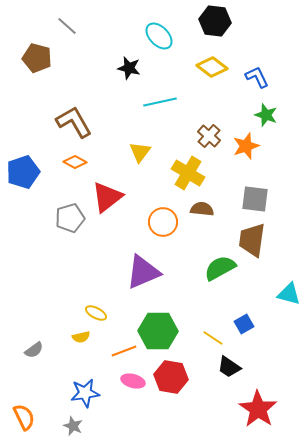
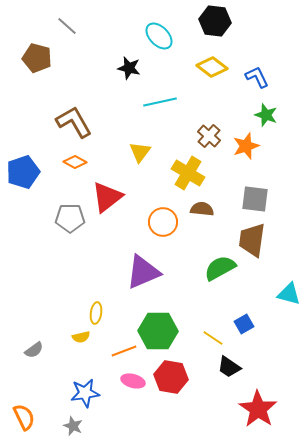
gray pentagon: rotated 16 degrees clockwise
yellow ellipse: rotated 70 degrees clockwise
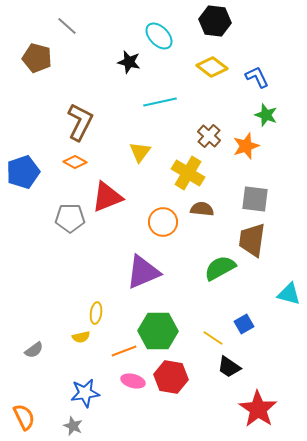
black star: moved 6 px up
brown L-shape: moved 6 px right; rotated 57 degrees clockwise
red triangle: rotated 16 degrees clockwise
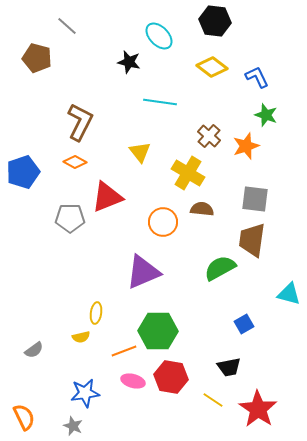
cyan line: rotated 20 degrees clockwise
yellow triangle: rotated 15 degrees counterclockwise
yellow line: moved 62 px down
black trapezoid: rotated 45 degrees counterclockwise
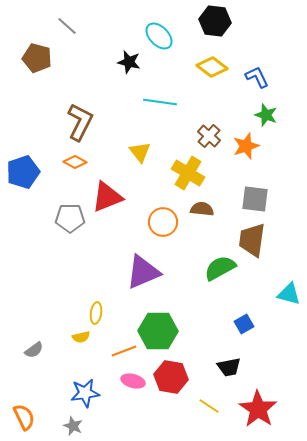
yellow line: moved 4 px left, 6 px down
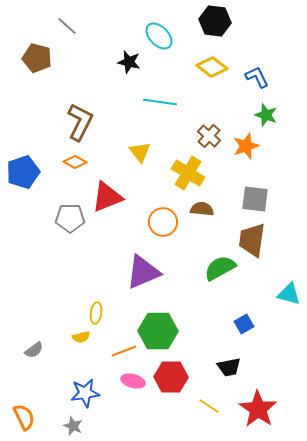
red hexagon: rotated 8 degrees counterclockwise
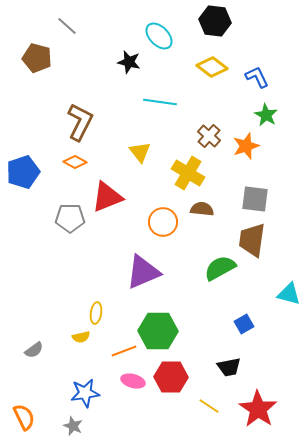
green star: rotated 10 degrees clockwise
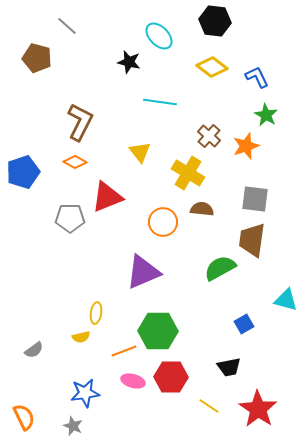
cyan triangle: moved 3 px left, 6 px down
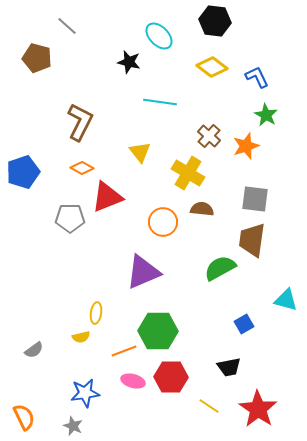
orange diamond: moved 7 px right, 6 px down
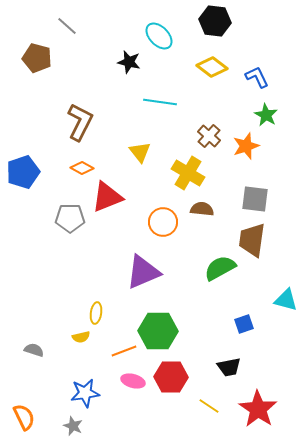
blue square: rotated 12 degrees clockwise
gray semicircle: rotated 126 degrees counterclockwise
